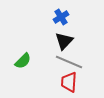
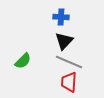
blue cross: rotated 35 degrees clockwise
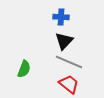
green semicircle: moved 1 px right, 8 px down; rotated 24 degrees counterclockwise
red trapezoid: moved 2 px down; rotated 125 degrees clockwise
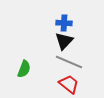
blue cross: moved 3 px right, 6 px down
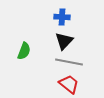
blue cross: moved 2 px left, 6 px up
gray line: rotated 12 degrees counterclockwise
green semicircle: moved 18 px up
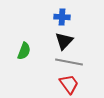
red trapezoid: rotated 15 degrees clockwise
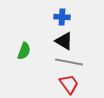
black triangle: rotated 42 degrees counterclockwise
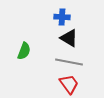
black triangle: moved 5 px right, 3 px up
